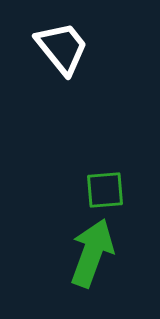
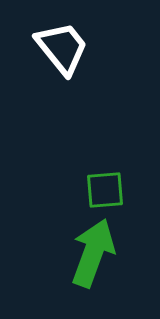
green arrow: moved 1 px right
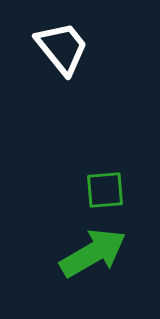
green arrow: rotated 40 degrees clockwise
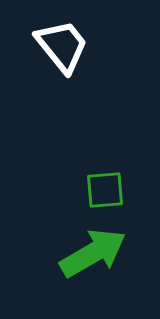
white trapezoid: moved 2 px up
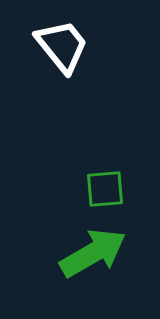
green square: moved 1 px up
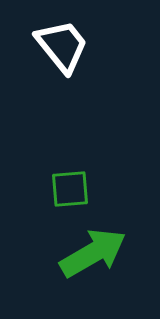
green square: moved 35 px left
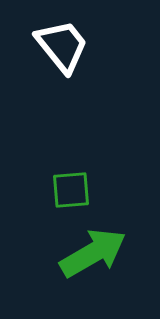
green square: moved 1 px right, 1 px down
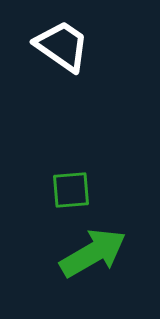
white trapezoid: rotated 16 degrees counterclockwise
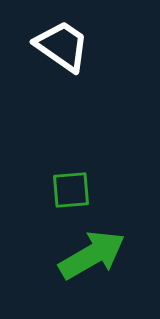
green arrow: moved 1 px left, 2 px down
